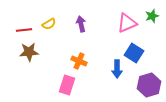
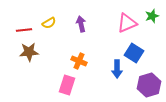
yellow semicircle: moved 1 px up
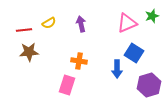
orange cross: rotated 14 degrees counterclockwise
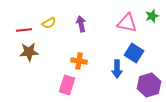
pink triangle: rotated 35 degrees clockwise
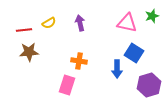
purple arrow: moved 1 px left, 1 px up
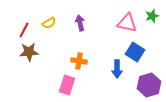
red line: rotated 56 degrees counterclockwise
blue square: moved 1 px right, 1 px up
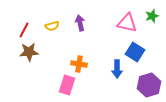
yellow semicircle: moved 3 px right, 3 px down; rotated 16 degrees clockwise
orange cross: moved 3 px down
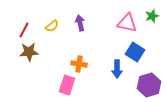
yellow semicircle: rotated 24 degrees counterclockwise
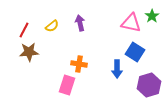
green star: rotated 16 degrees counterclockwise
pink triangle: moved 4 px right
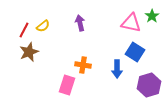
yellow semicircle: moved 9 px left
brown star: rotated 18 degrees counterclockwise
orange cross: moved 4 px right, 1 px down
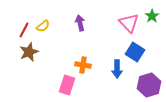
pink triangle: moved 2 px left; rotated 35 degrees clockwise
